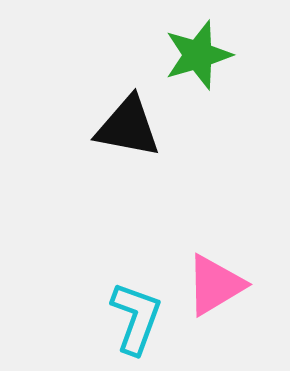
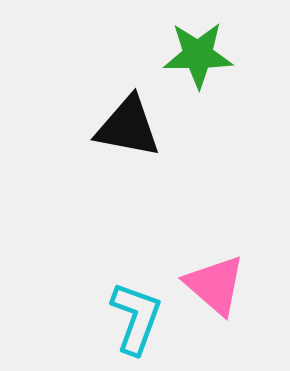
green star: rotated 16 degrees clockwise
pink triangle: rotated 48 degrees counterclockwise
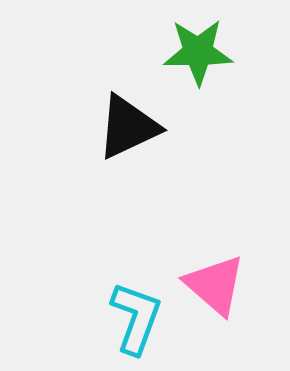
green star: moved 3 px up
black triangle: rotated 36 degrees counterclockwise
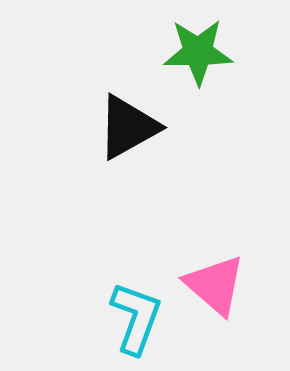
black triangle: rotated 4 degrees counterclockwise
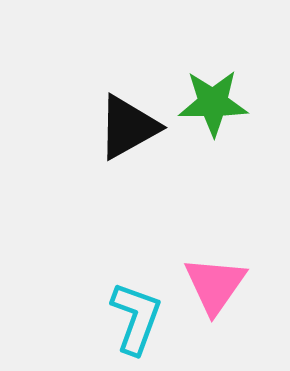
green star: moved 15 px right, 51 px down
pink triangle: rotated 24 degrees clockwise
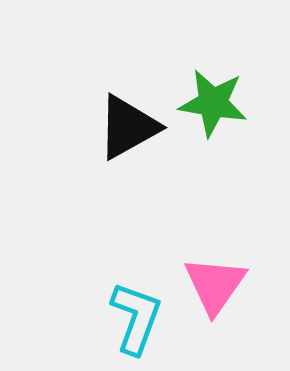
green star: rotated 10 degrees clockwise
